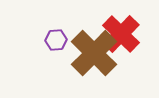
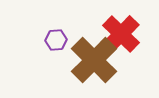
brown cross: moved 7 px down
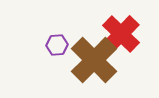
purple hexagon: moved 1 px right, 5 px down
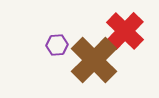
red cross: moved 4 px right, 3 px up
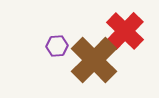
purple hexagon: moved 1 px down
